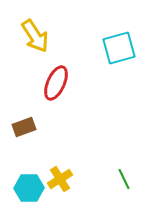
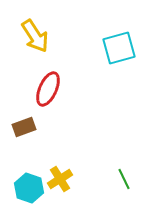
red ellipse: moved 8 px left, 6 px down
cyan hexagon: rotated 20 degrees clockwise
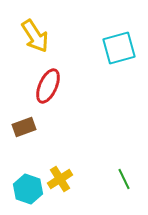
red ellipse: moved 3 px up
cyan hexagon: moved 1 px left, 1 px down
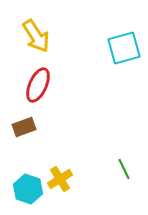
yellow arrow: moved 1 px right
cyan square: moved 5 px right
red ellipse: moved 10 px left, 1 px up
green line: moved 10 px up
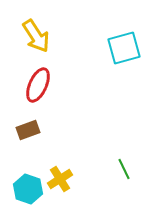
brown rectangle: moved 4 px right, 3 px down
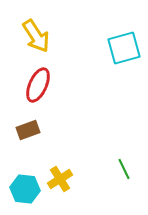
cyan hexagon: moved 3 px left; rotated 12 degrees counterclockwise
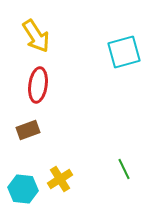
cyan square: moved 4 px down
red ellipse: rotated 16 degrees counterclockwise
cyan hexagon: moved 2 px left
